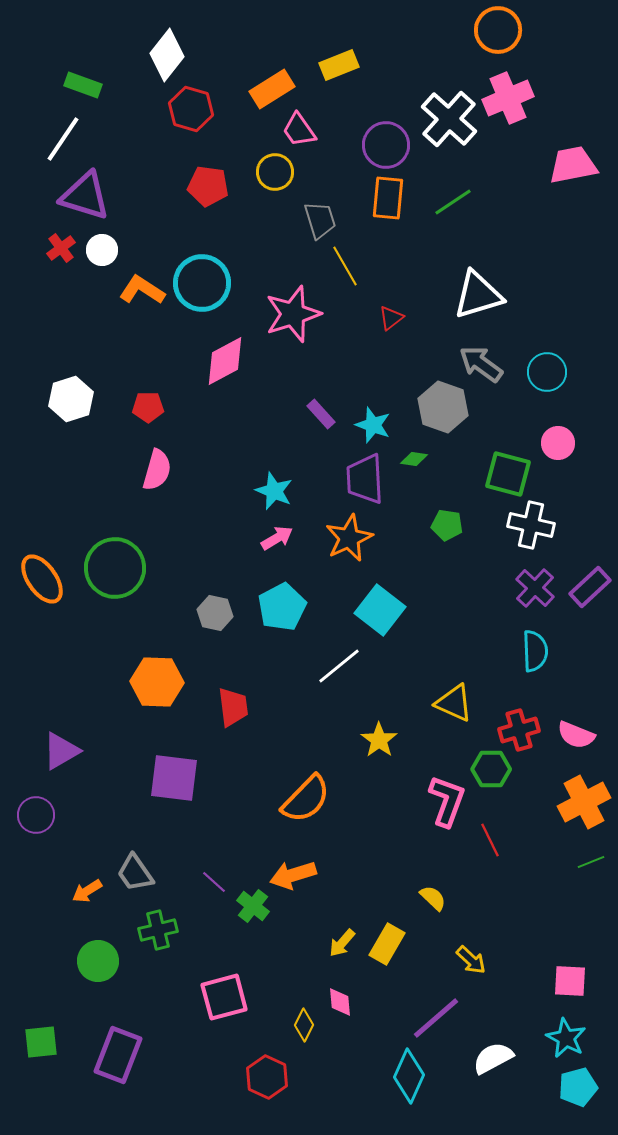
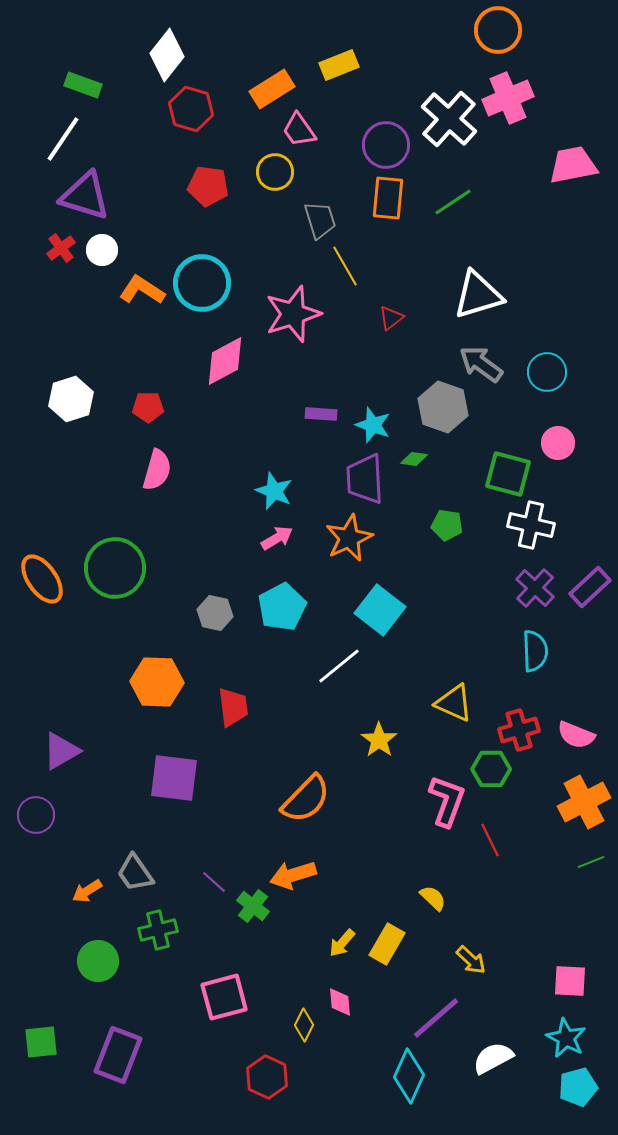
purple rectangle at (321, 414): rotated 44 degrees counterclockwise
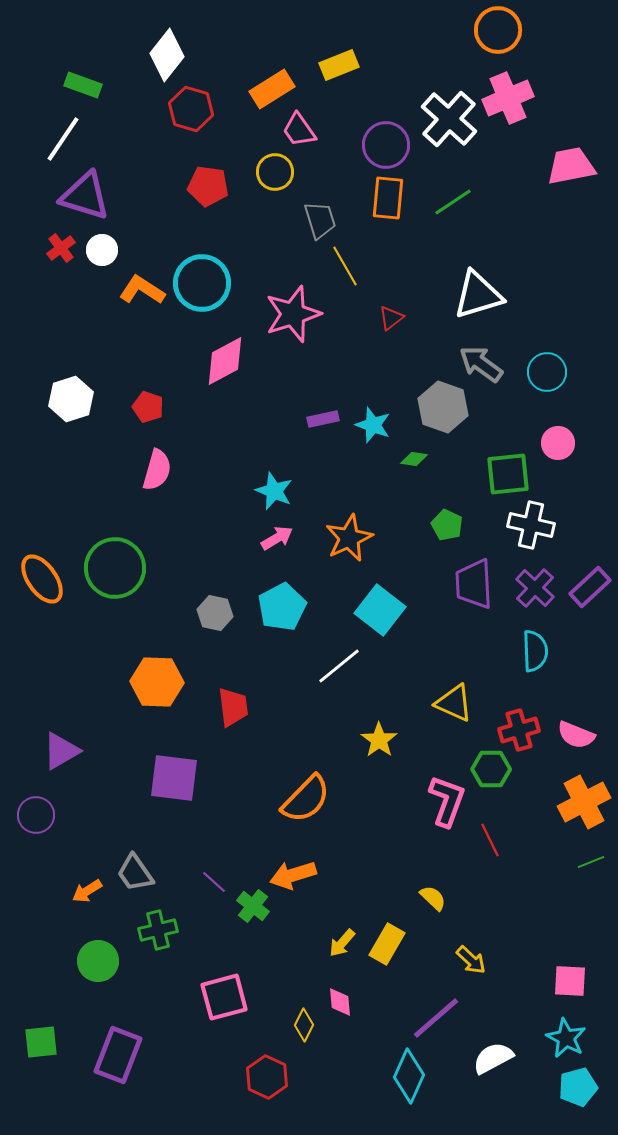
pink trapezoid at (573, 165): moved 2 px left, 1 px down
red pentagon at (148, 407): rotated 20 degrees clockwise
purple rectangle at (321, 414): moved 2 px right, 5 px down; rotated 16 degrees counterclockwise
green square at (508, 474): rotated 21 degrees counterclockwise
purple trapezoid at (365, 479): moved 109 px right, 105 px down
green pentagon at (447, 525): rotated 16 degrees clockwise
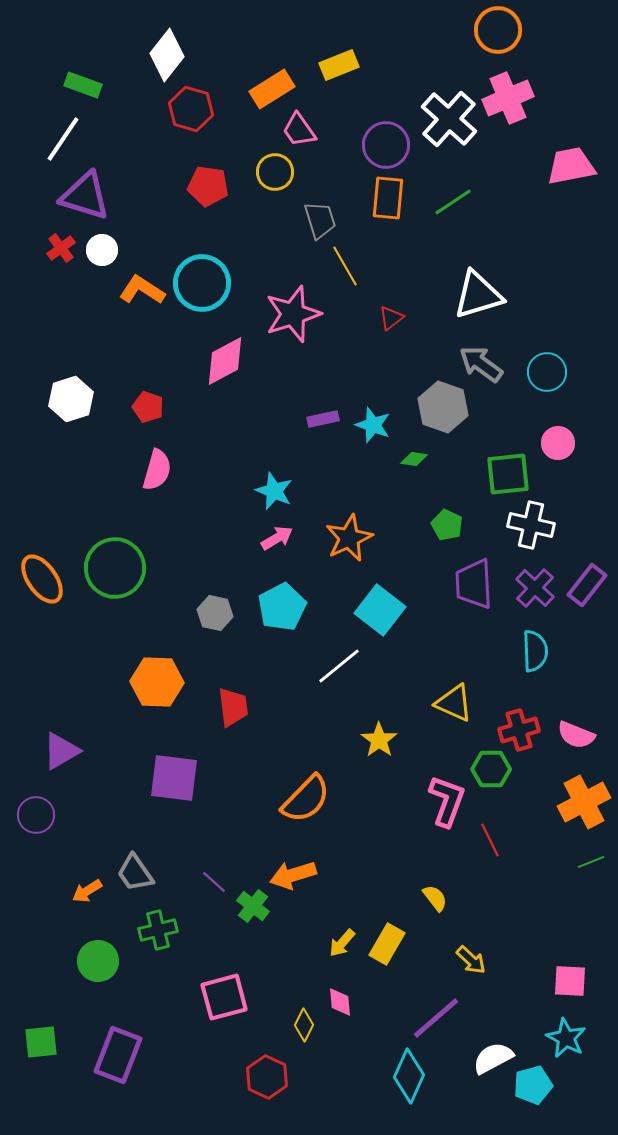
purple rectangle at (590, 587): moved 3 px left, 2 px up; rotated 9 degrees counterclockwise
yellow semicircle at (433, 898): moved 2 px right; rotated 8 degrees clockwise
cyan pentagon at (578, 1087): moved 45 px left, 2 px up
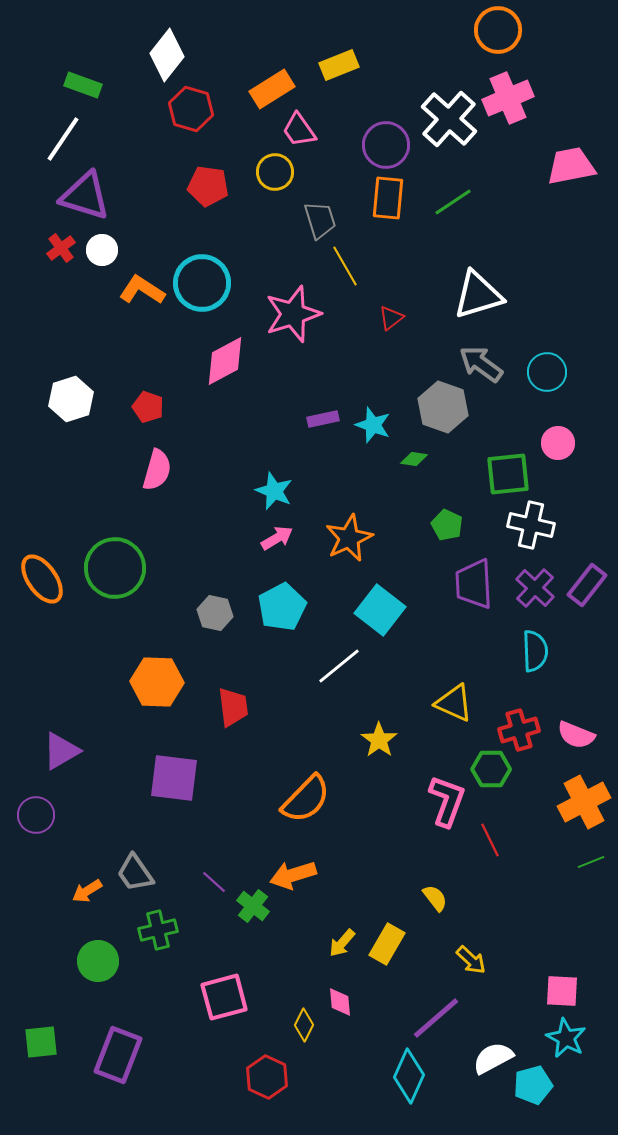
pink square at (570, 981): moved 8 px left, 10 px down
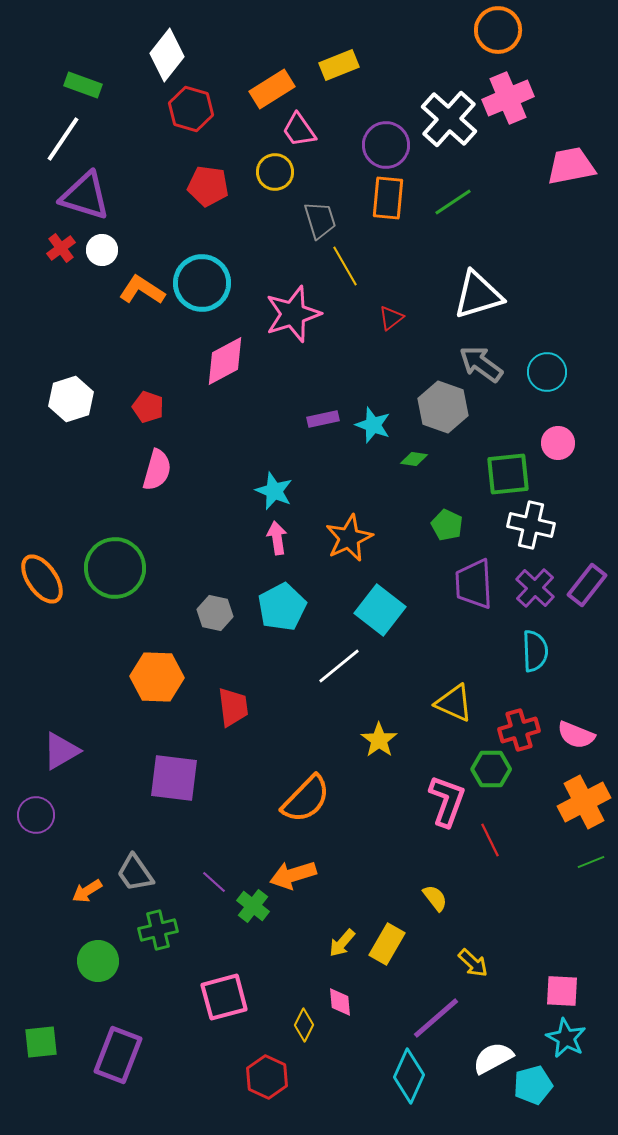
pink arrow at (277, 538): rotated 68 degrees counterclockwise
orange hexagon at (157, 682): moved 5 px up
yellow arrow at (471, 960): moved 2 px right, 3 px down
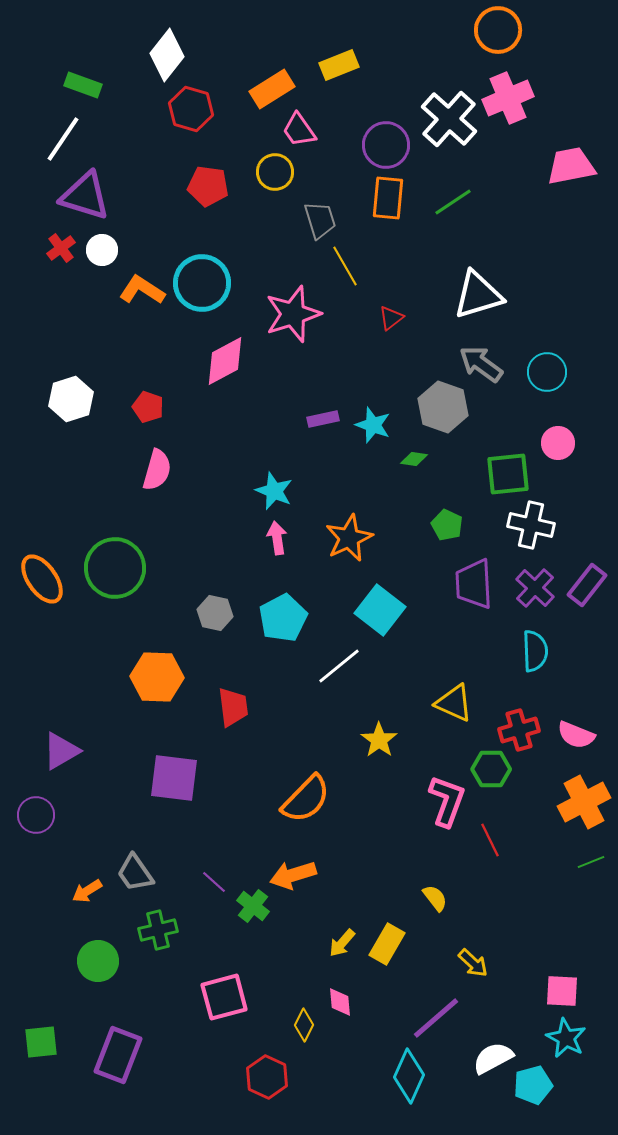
cyan pentagon at (282, 607): moved 1 px right, 11 px down
